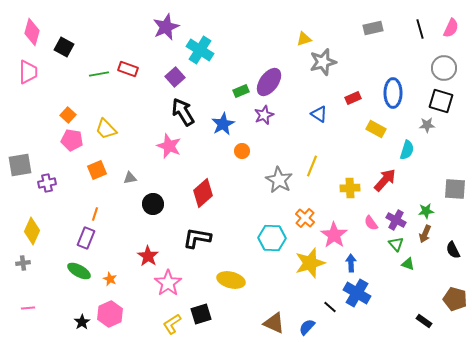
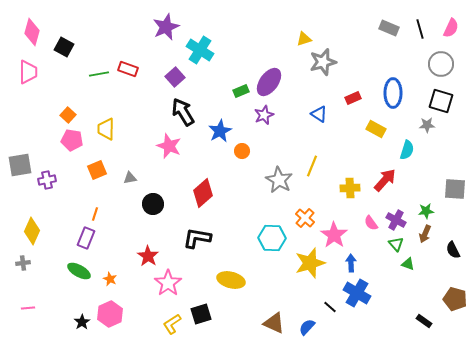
gray rectangle at (373, 28): moved 16 px right; rotated 36 degrees clockwise
gray circle at (444, 68): moved 3 px left, 4 px up
blue star at (223, 124): moved 3 px left, 7 px down
yellow trapezoid at (106, 129): rotated 45 degrees clockwise
purple cross at (47, 183): moved 3 px up
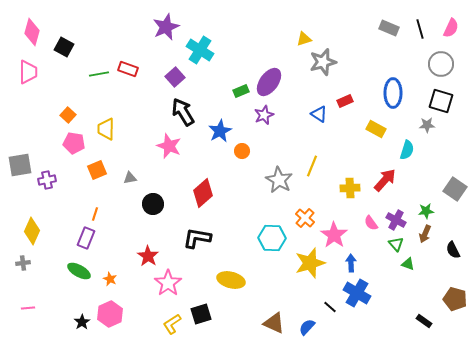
red rectangle at (353, 98): moved 8 px left, 3 px down
pink pentagon at (72, 140): moved 2 px right, 3 px down
gray square at (455, 189): rotated 30 degrees clockwise
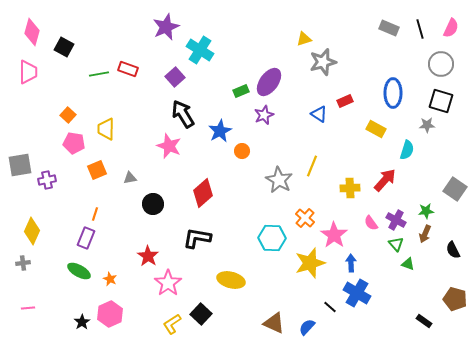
black arrow at (183, 112): moved 2 px down
black square at (201, 314): rotated 30 degrees counterclockwise
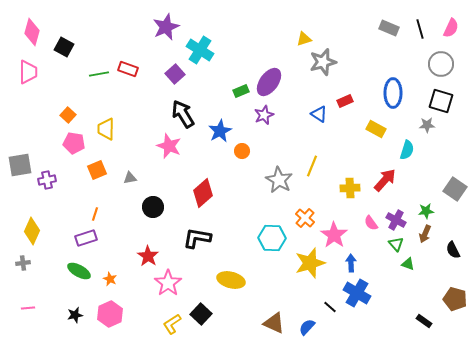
purple square at (175, 77): moved 3 px up
black circle at (153, 204): moved 3 px down
purple rectangle at (86, 238): rotated 50 degrees clockwise
black star at (82, 322): moved 7 px left, 7 px up; rotated 21 degrees clockwise
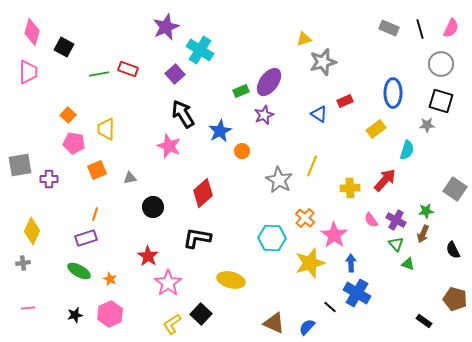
yellow rectangle at (376, 129): rotated 66 degrees counterclockwise
purple cross at (47, 180): moved 2 px right, 1 px up; rotated 12 degrees clockwise
pink semicircle at (371, 223): moved 3 px up
brown arrow at (425, 234): moved 2 px left
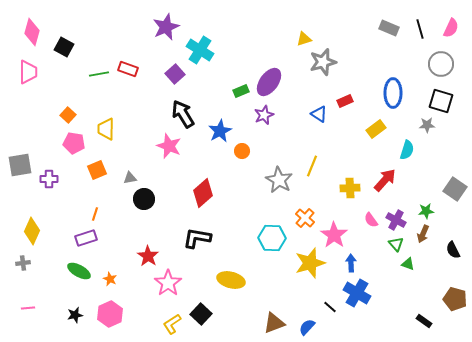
black circle at (153, 207): moved 9 px left, 8 px up
brown triangle at (274, 323): rotated 45 degrees counterclockwise
